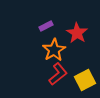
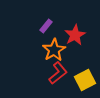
purple rectangle: rotated 24 degrees counterclockwise
red star: moved 2 px left, 2 px down; rotated 10 degrees clockwise
red L-shape: moved 1 px up
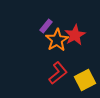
orange star: moved 3 px right, 10 px up
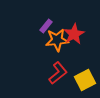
red star: moved 1 px left, 1 px up
orange star: rotated 25 degrees clockwise
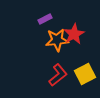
purple rectangle: moved 1 px left, 7 px up; rotated 24 degrees clockwise
red L-shape: moved 2 px down
yellow square: moved 6 px up
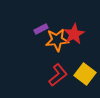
purple rectangle: moved 4 px left, 10 px down
yellow square: rotated 25 degrees counterclockwise
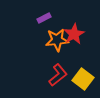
purple rectangle: moved 3 px right, 11 px up
yellow square: moved 2 px left, 5 px down
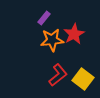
purple rectangle: rotated 24 degrees counterclockwise
orange star: moved 5 px left
